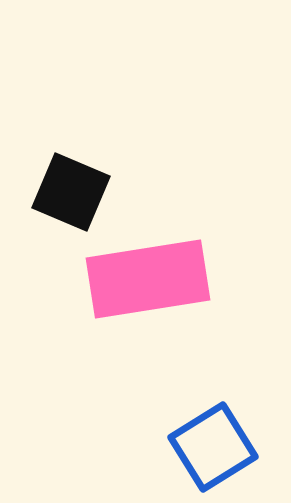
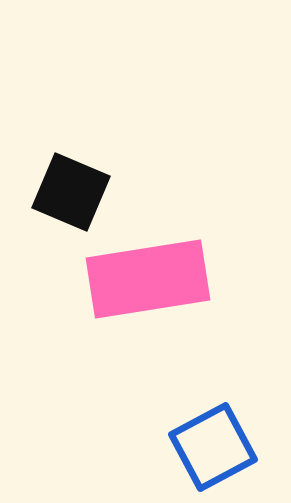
blue square: rotated 4 degrees clockwise
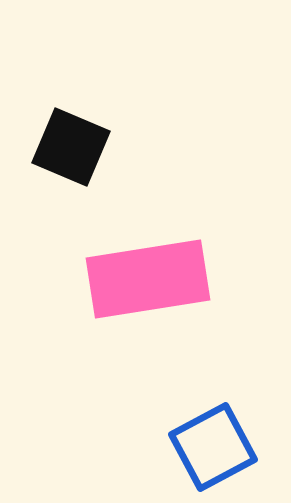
black square: moved 45 px up
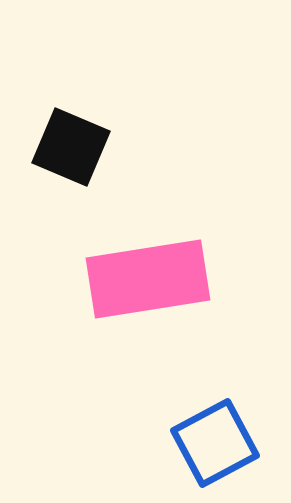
blue square: moved 2 px right, 4 px up
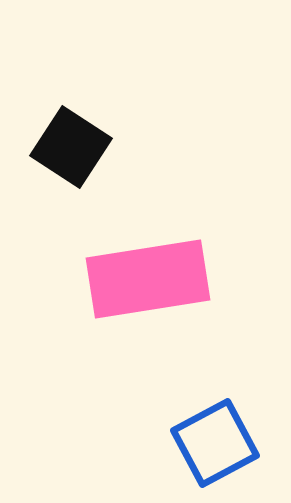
black square: rotated 10 degrees clockwise
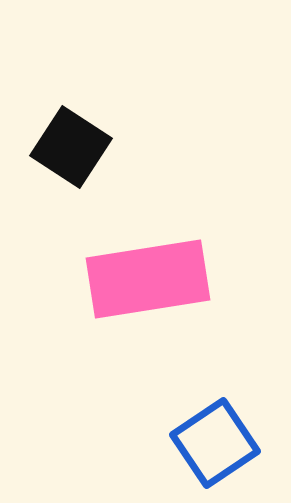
blue square: rotated 6 degrees counterclockwise
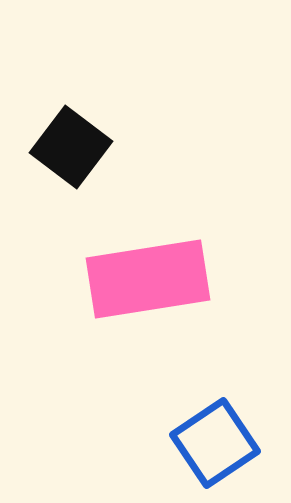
black square: rotated 4 degrees clockwise
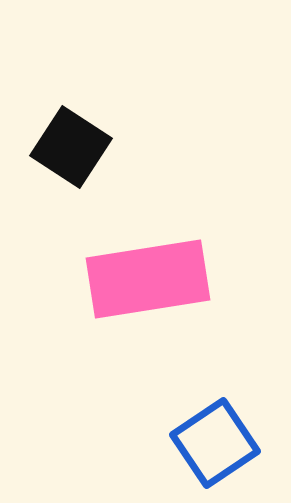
black square: rotated 4 degrees counterclockwise
